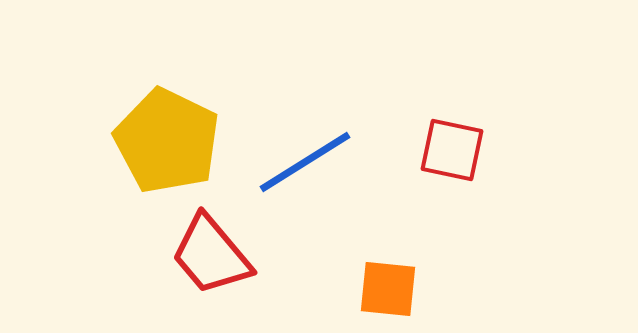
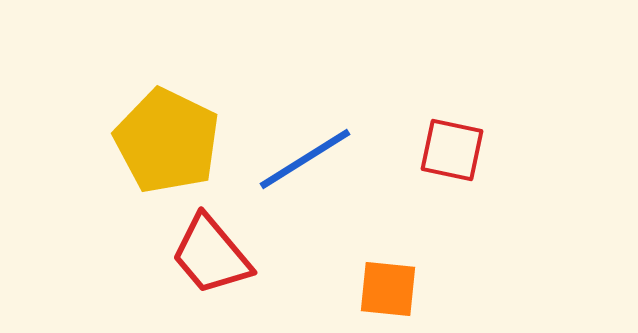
blue line: moved 3 px up
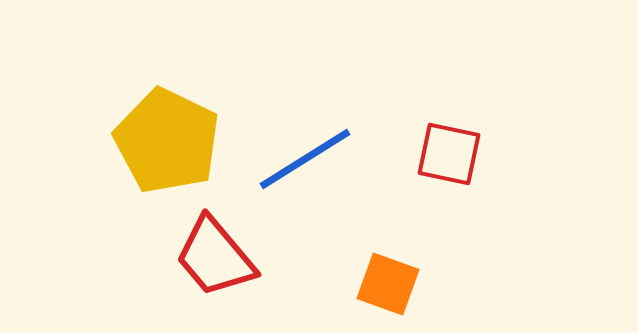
red square: moved 3 px left, 4 px down
red trapezoid: moved 4 px right, 2 px down
orange square: moved 5 px up; rotated 14 degrees clockwise
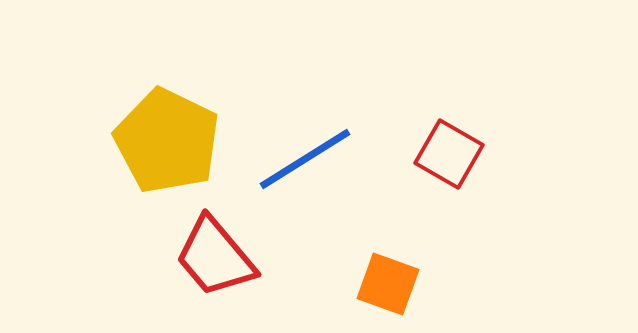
red square: rotated 18 degrees clockwise
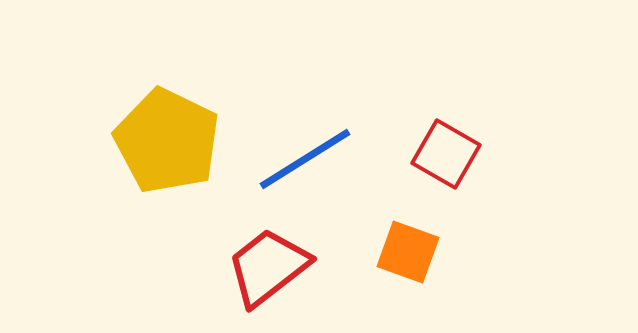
red square: moved 3 px left
red trapezoid: moved 53 px right, 10 px down; rotated 92 degrees clockwise
orange square: moved 20 px right, 32 px up
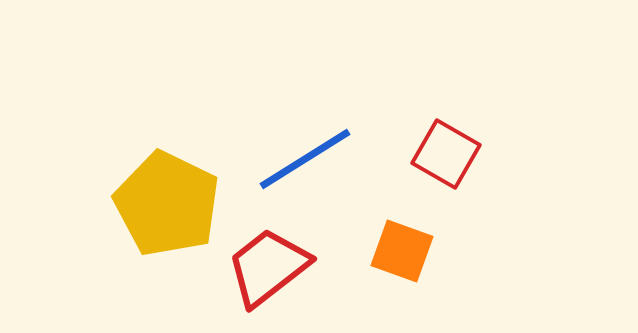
yellow pentagon: moved 63 px down
orange square: moved 6 px left, 1 px up
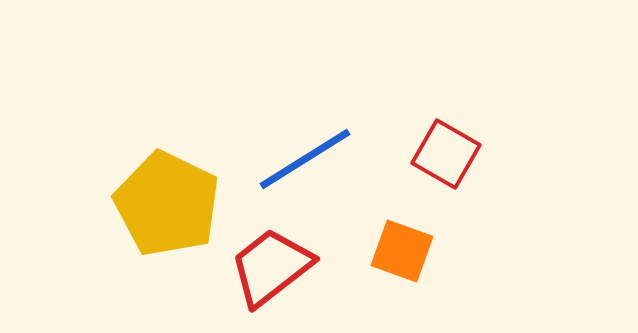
red trapezoid: moved 3 px right
